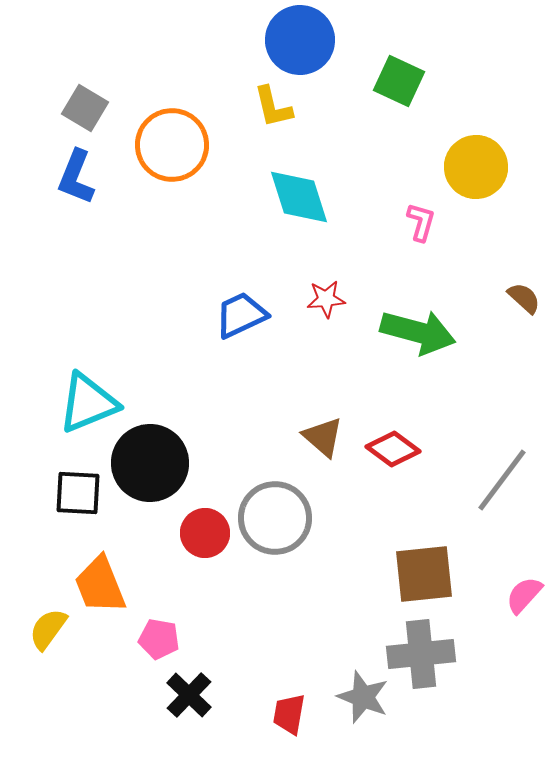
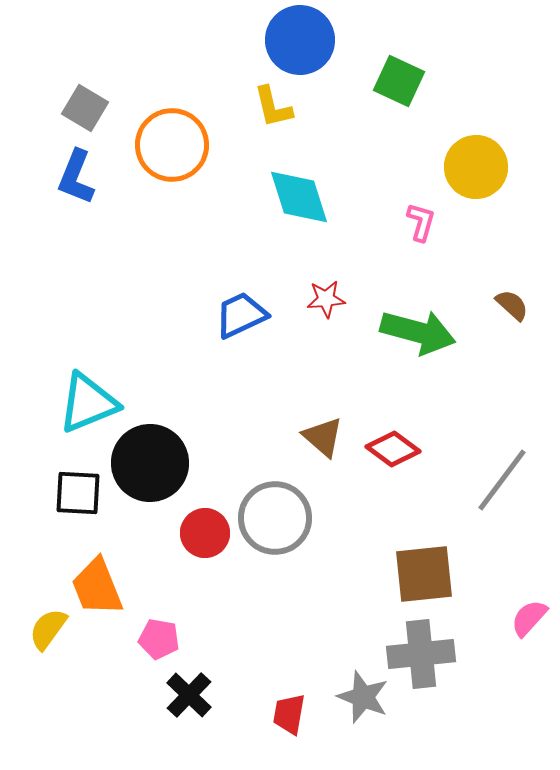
brown semicircle: moved 12 px left, 7 px down
orange trapezoid: moved 3 px left, 2 px down
pink semicircle: moved 5 px right, 23 px down
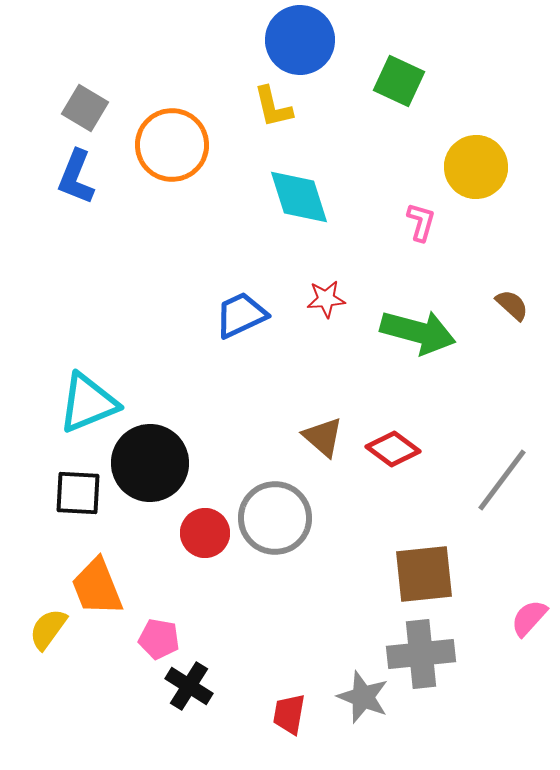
black cross: moved 9 px up; rotated 12 degrees counterclockwise
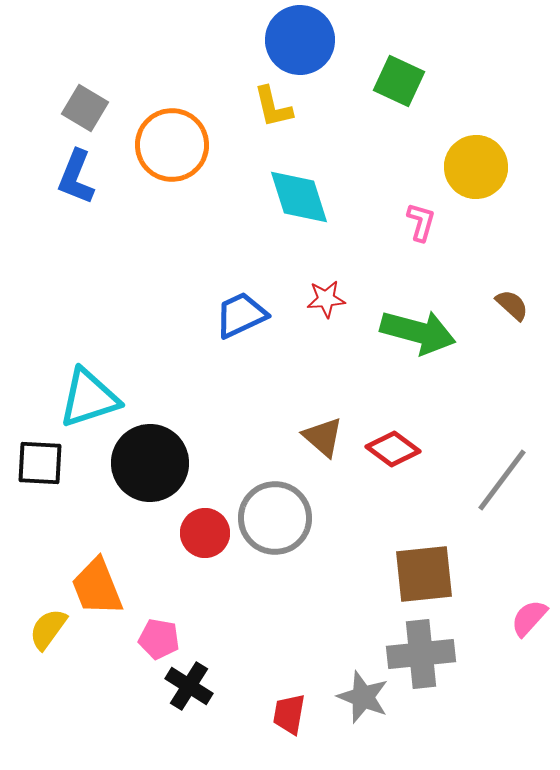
cyan triangle: moved 1 px right, 5 px up; rotated 4 degrees clockwise
black square: moved 38 px left, 30 px up
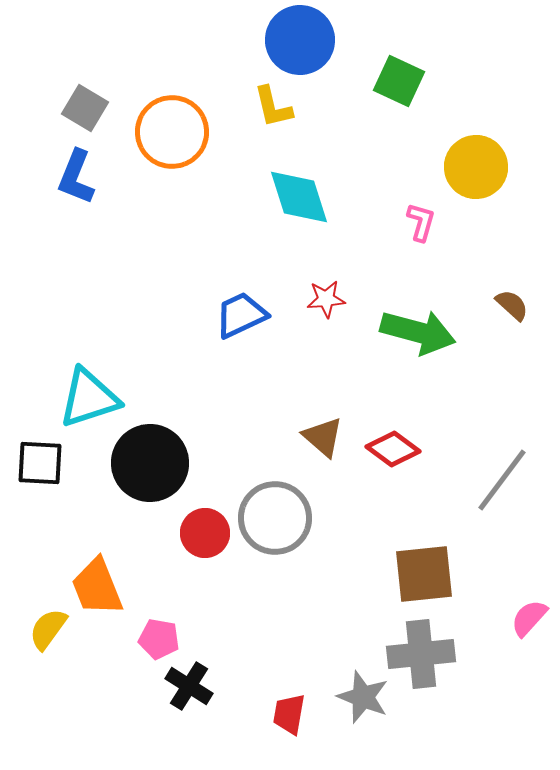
orange circle: moved 13 px up
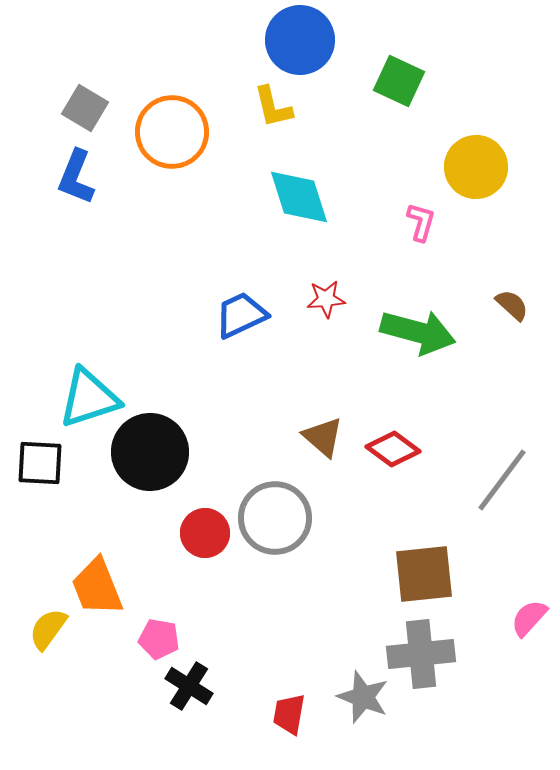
black circle: moved 11 px up
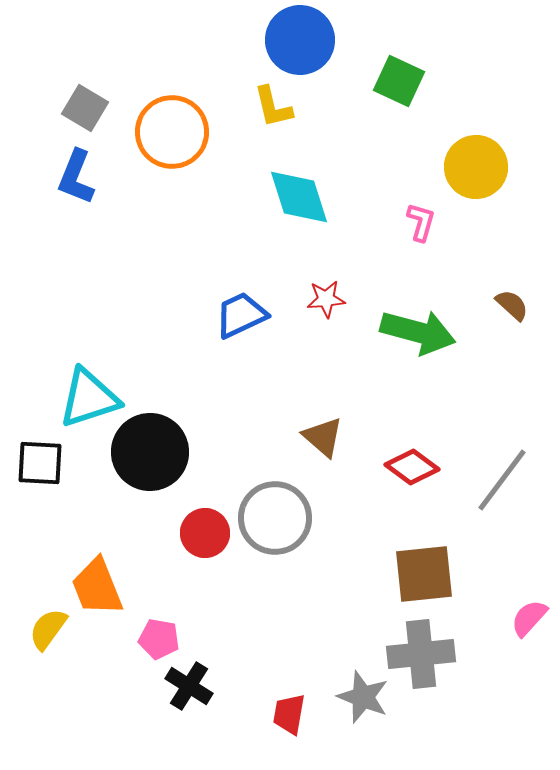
red diamond: moved 19 px right, 18 px down
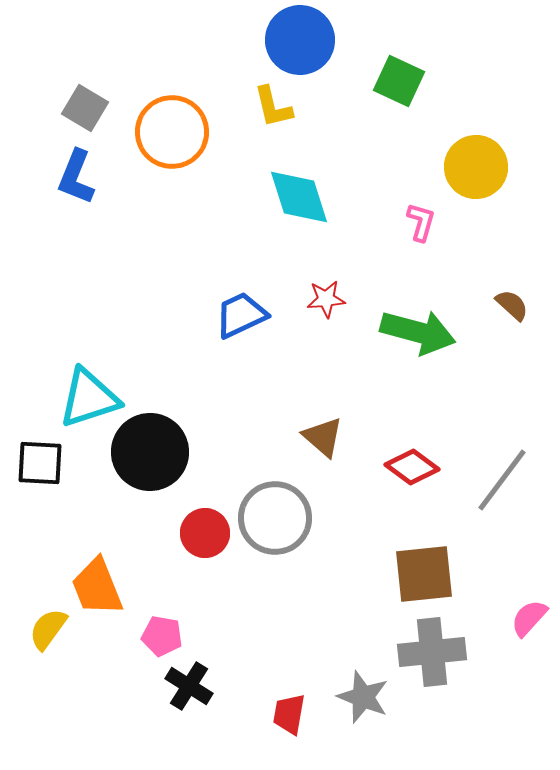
pink pentagon: moved 3 px right, 3 px up
gray cross: moved 11 px right, 2 px up
